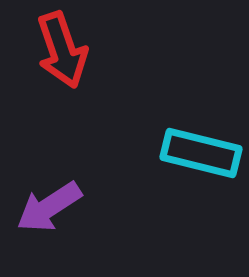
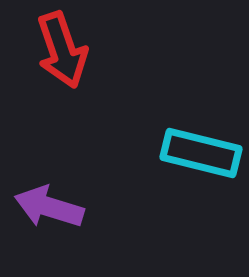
purple arrow: rotated 50 degrees clockwise
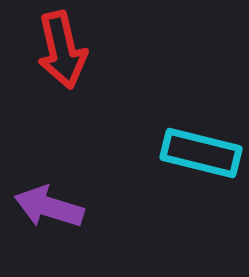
red arrow: rotated 6 degrees clockwise
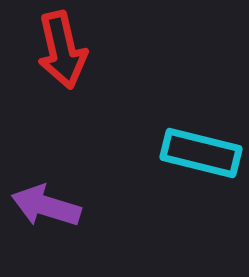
purple arrow: moved 3 px left, 1 px up
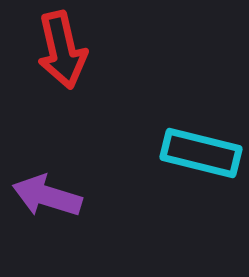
purple arrow: moved 1 px right, 10 px up
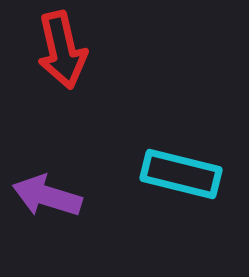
cyan rectangle: moved 20 px left, 21 px down
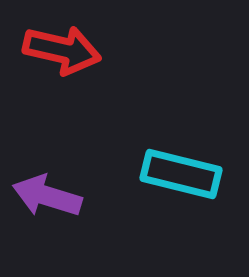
red arrow: rotated 64 degrees counterclockwise
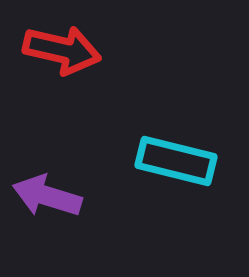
cyan rectangle: moved 5 px left, 13 px up
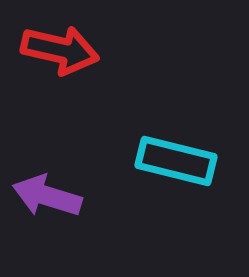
red arrow: moved 2 px left
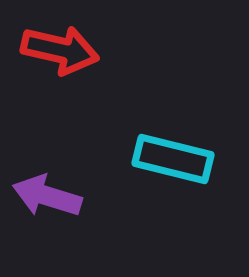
cyan rectangle: moved 3 px left, 2 px up
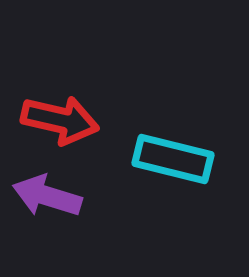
red arrow: moved 70 px down
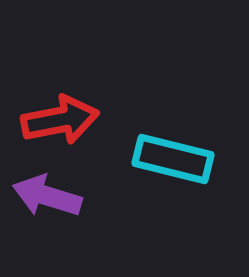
red arrow: rotated 24 degrees counterclockwise
